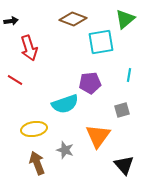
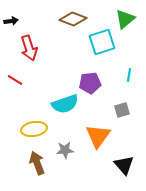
cyan square: moved 1 px right; rotated 8 degrees counterclockwise
gray star: rotated 24 degrees counterclockwise
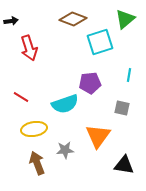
cyan square: moved 2 px left
red line: moved 6 px right, 17 px down
gray square: moved 2 px up; rotated 28 degrees clockwise
black triangle: rotated 40 degrees counterclockwise
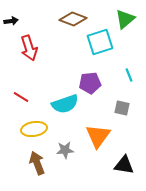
cyan line: rotated 32 degrees counterclockwise
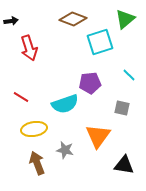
cyan line: rotated 24 degrees counterclockwise
gray star: rotated 18 degrees clockwise
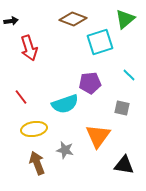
red line: rotated 21 degrees clockwise
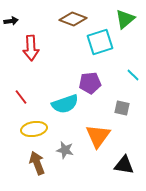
red arrow: moved 2 px right; rotated 15 degrees clockwise
cyan line: moved 4 px right
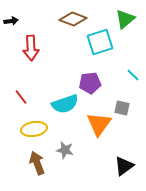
orange triangle: moved 1 px right, 12 px up
black triangle: moved 1 px down; rotated 45 degrees counterclockwise
